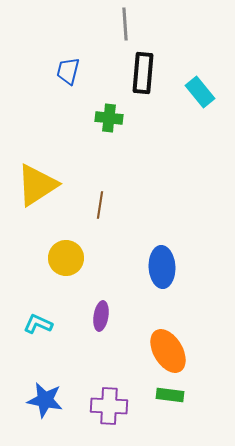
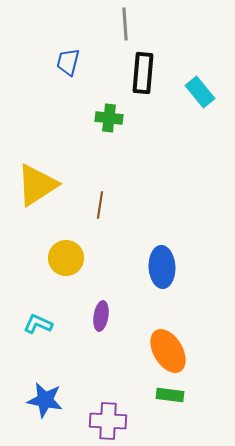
blue trapezoid: moved 9 px up
purple cross: moved 1 px left, 15 px down
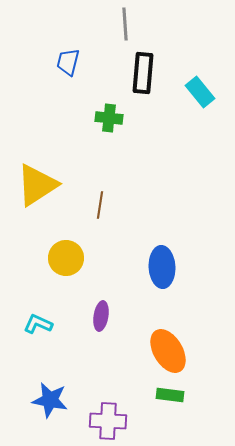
blue star: moved 5 px right
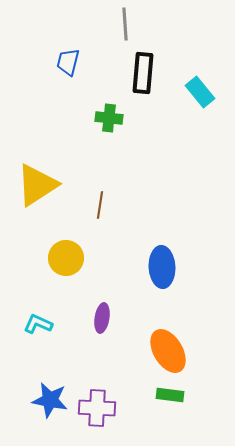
purple ellipse: moved 1 px right, 2 px down
purple cross: moved 11 px left, 13 px up
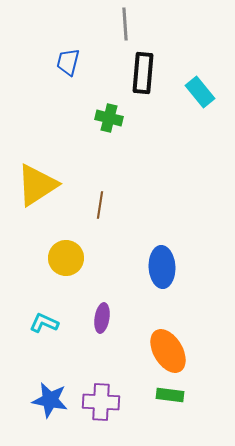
green cross: rotated 8 degrees clockwise
cyan L-shape: moved 6 px right, 1 px up
purple cross: moved 4 px right, 6 px up
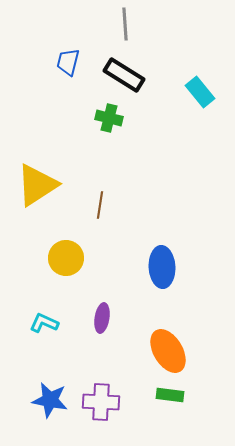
black rectangle: moved 19 px left, 2 px down; rotated 63 degrees counterclockwise
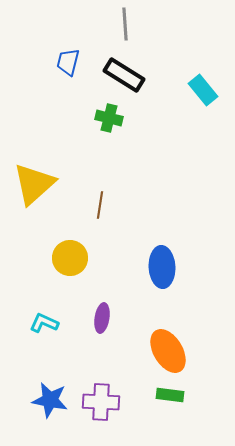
cyan rectangle: moved 3 px right, 2 px up
yellow triangle: moved 3 px left, 1 px up; rotated 9 degrees counterclockwise
yellow circle: moved 4 px right
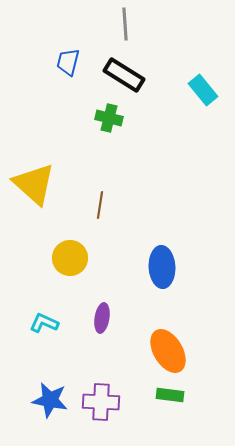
yellow triangle: rotated 36 degrees counterclockwise
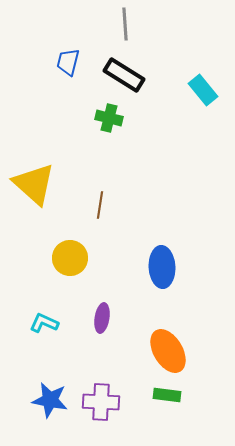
green rectangle: moved 3 px left
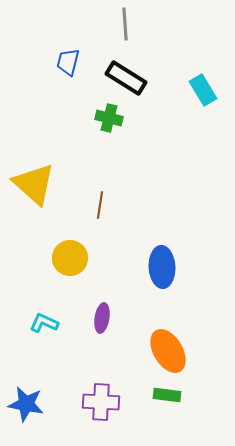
black rectangle: moved 2 px right, 3 px down
cyan rectangle: rotated 8 degrees clockwise
blue star: moved 24 px left, 4 px down
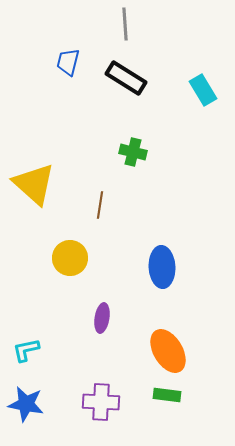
green cross: moved 24 px right, 34 px down
cyan L-shape: moved 18 px left, 27 px down; rotated 36 degrees counterclockwise
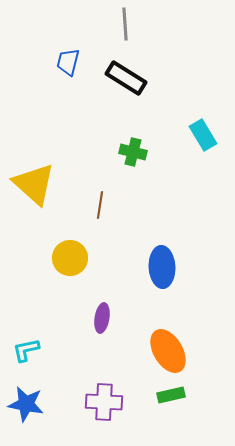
cyan rectangle: moved 45 px down
green rectangle: moved 4 px right; rotated 20 degrees counterclockwise
purple cross: moved 3 px right
